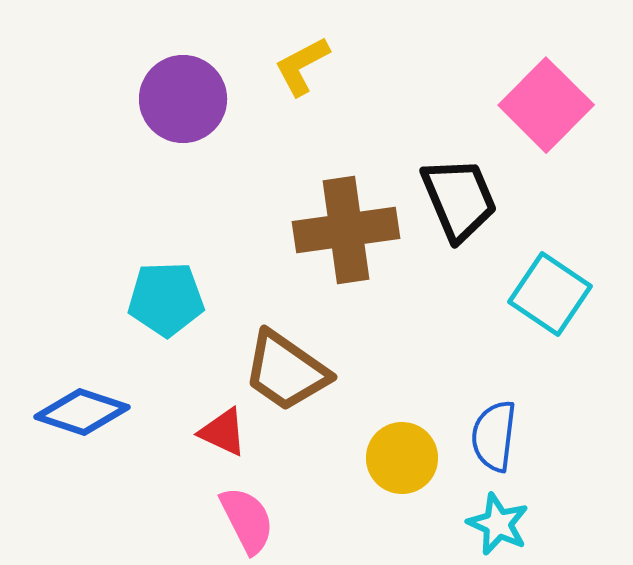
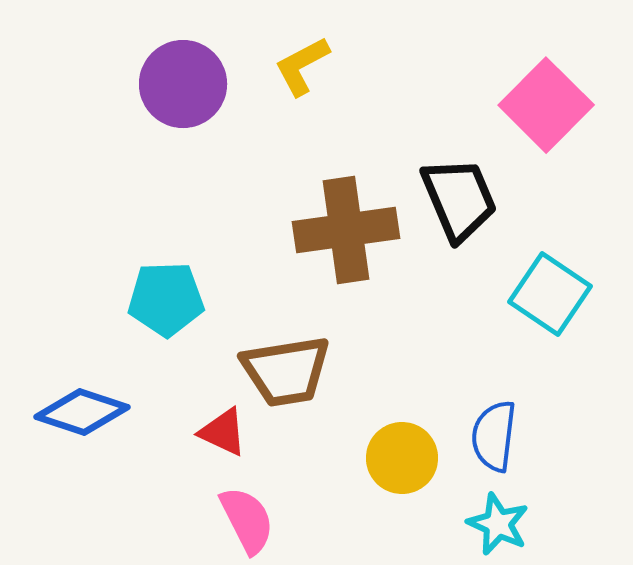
purple circle: moved 15 px up
brown trapezoid: rotated 44 degrees counterclockwise
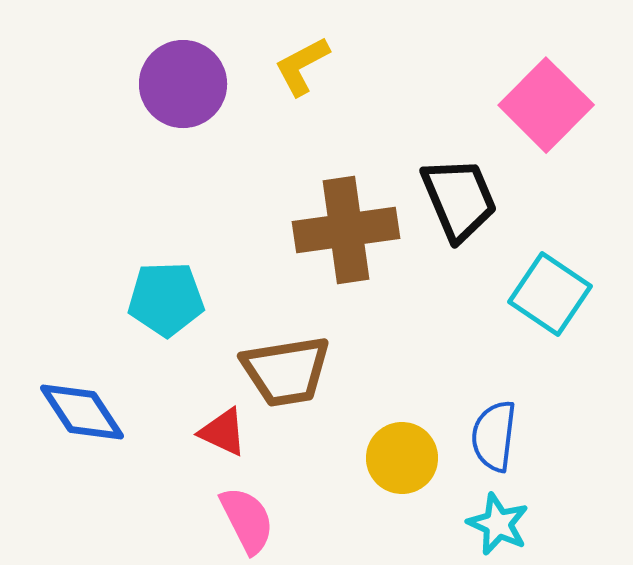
blue diamond: rotated 38 degrees clockwise
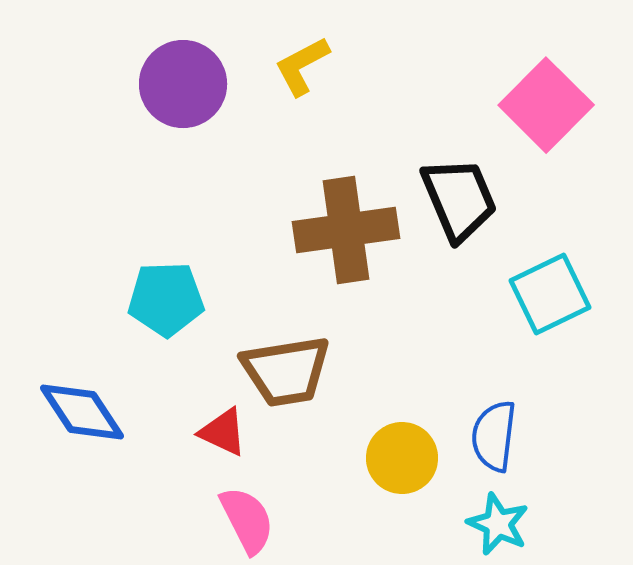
cyan square: rotated 30 degrees clockwise
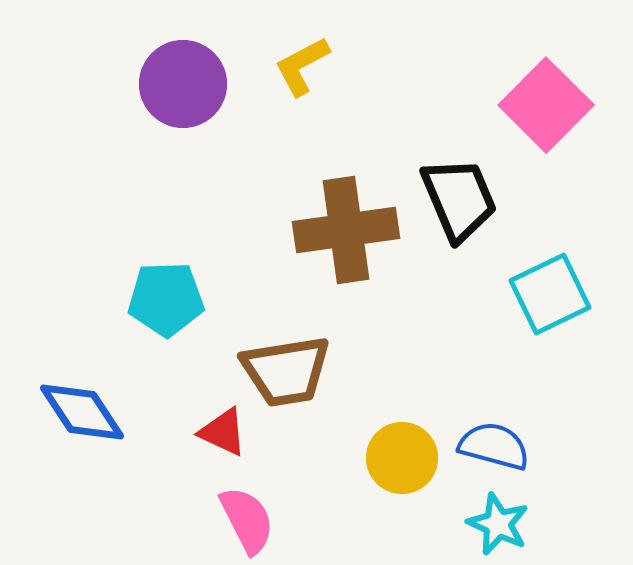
blue semicircle: moved 10 px down; rotated 98 degrees clockwise
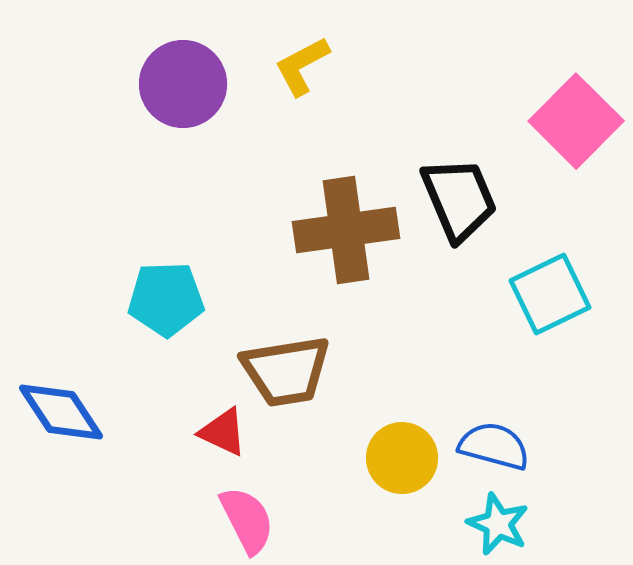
pink square: moved 30 px right, 16 px down
blue diamond: moved 21 px left
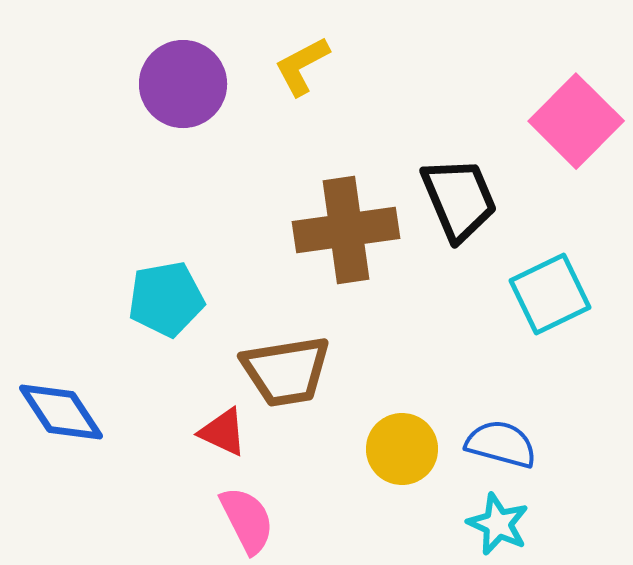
cyan pentagon: rotated 8 degrees counterclockwise
blue semicircle: moved 7 px right, 2 px up
yellow circle: moved 9 px up
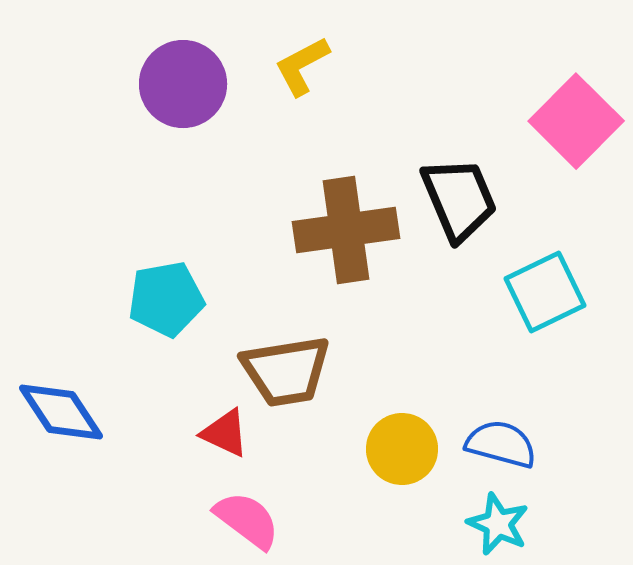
cyan square: moved 5 px left, 2 px up
red triangle: moved 2 px right, 1 px down
pink semicircle: rotated 26 degrees counterclockwise
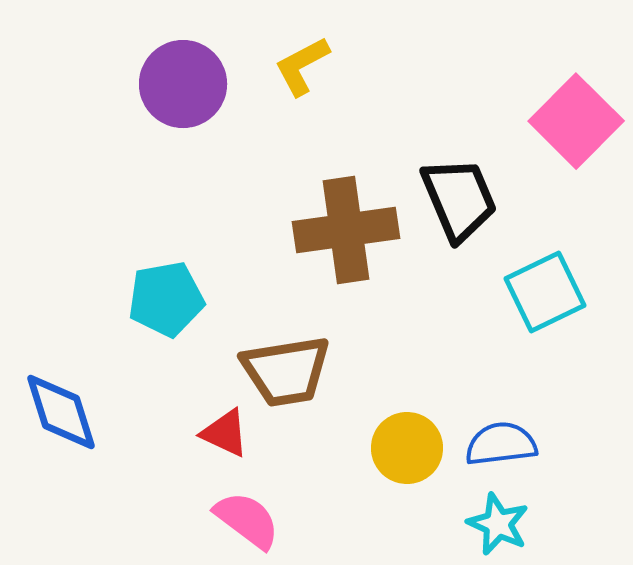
blue diamond: rotated 16 degrees clockwise
blue semicircle: rotated 22 degrees counterclockwise
yellow circle: moved 5 px right, 1 px up
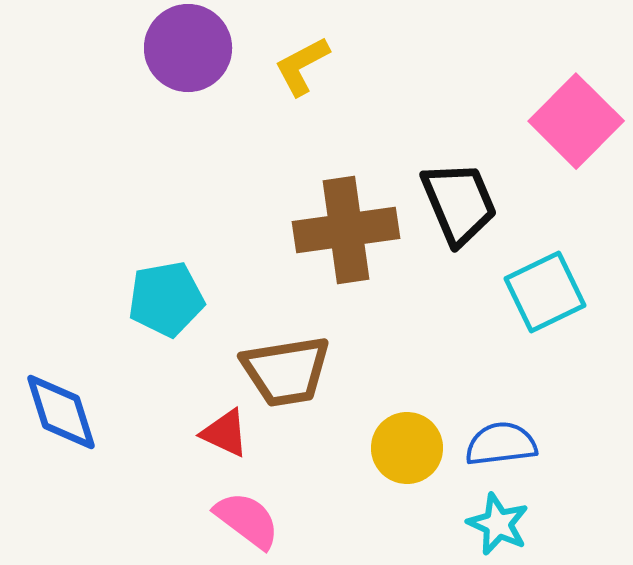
purple circle: moved 5 px right, 36 px up
black trapezoid: moved 4 px down
